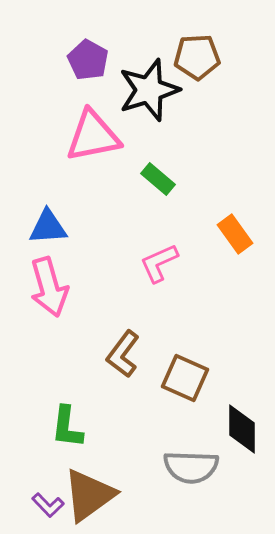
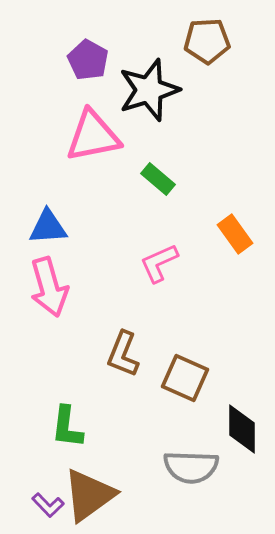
brown pentagon: moved 10 px right, 16 px up
brown L-shape: rotated 15 degrees counterclockwise
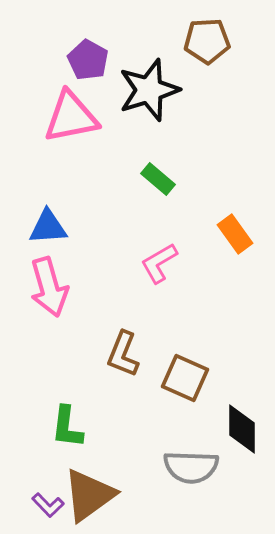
pink triangle: moved 22 px left, 19 px up
pink L-shape: rotated 6 degrees counterclockwise
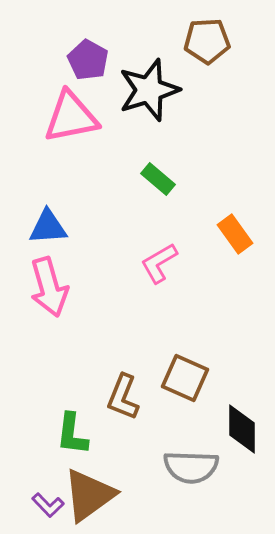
brown L-shape: moved 43 px down
green L-shape: moved 5 px right, 7 px down
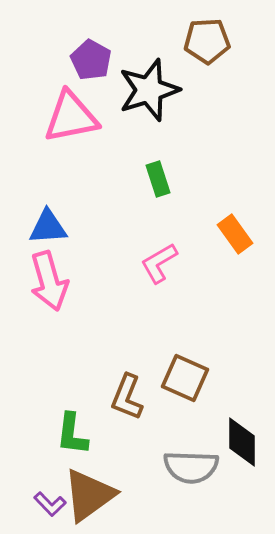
purple pentagon: moved 3 px right
green rectangle: rotated 32 degrees clockwise
pink arrow: moved 6 px up
brown L-shape: moved 4 px right
black diamond: moved 13 px down
purple L-shape: moved 2 px right, 1 px up
